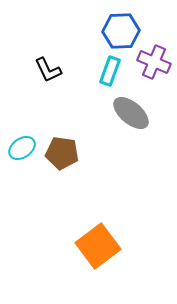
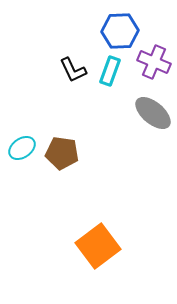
blue hexagon: moved 1 px left
black L-shape: moved 25 px right
gray ellipse: moved 22 px right
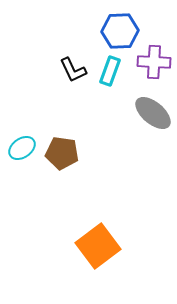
purple cross: rotated 20 degrees counterclockwise
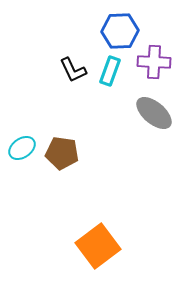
gray ellipse: moved 1 px right
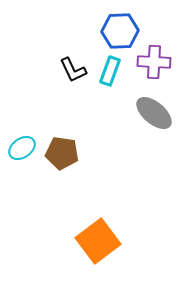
orange square: moved 5 px up
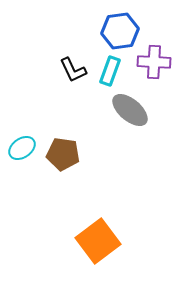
blue hexagon: rotated 6 degrees counterclockwise
gray ellipse: moved 24 px left, 3 px up
brown pentagon: moved 1 px right, 1 px down
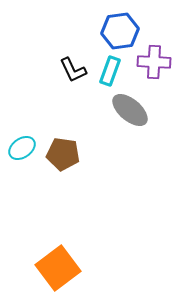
orange square: moved 40 px left, 27 px down
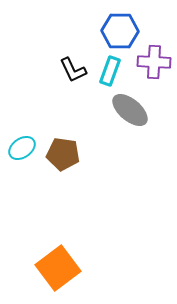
blue hexagon: rotated 9 degrees clockwise
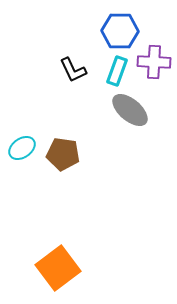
cyan rectangle: moved 7 px right
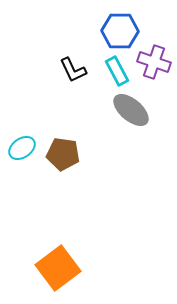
purple cross: rotated 16 degrees clockwise
cyan rectangle: rotated 48 degrees counterclockwise
gray ellipse: moved 1 px right
